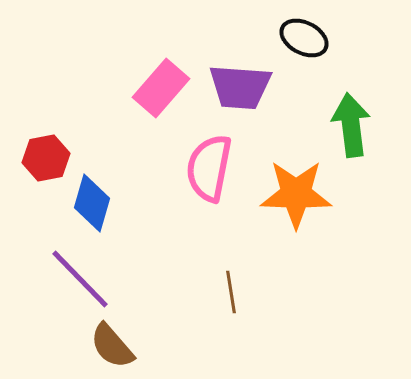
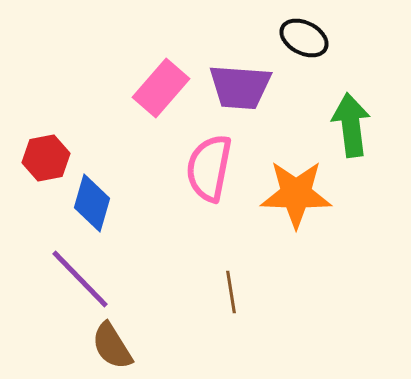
brown semicircle: rotated 9 degrees clockwise
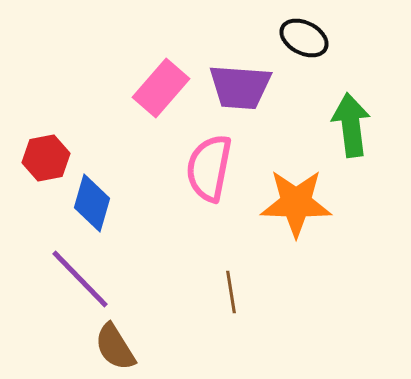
orange star: moved 9 px down
brown semicircle: moved 3 px right, 1 px down
